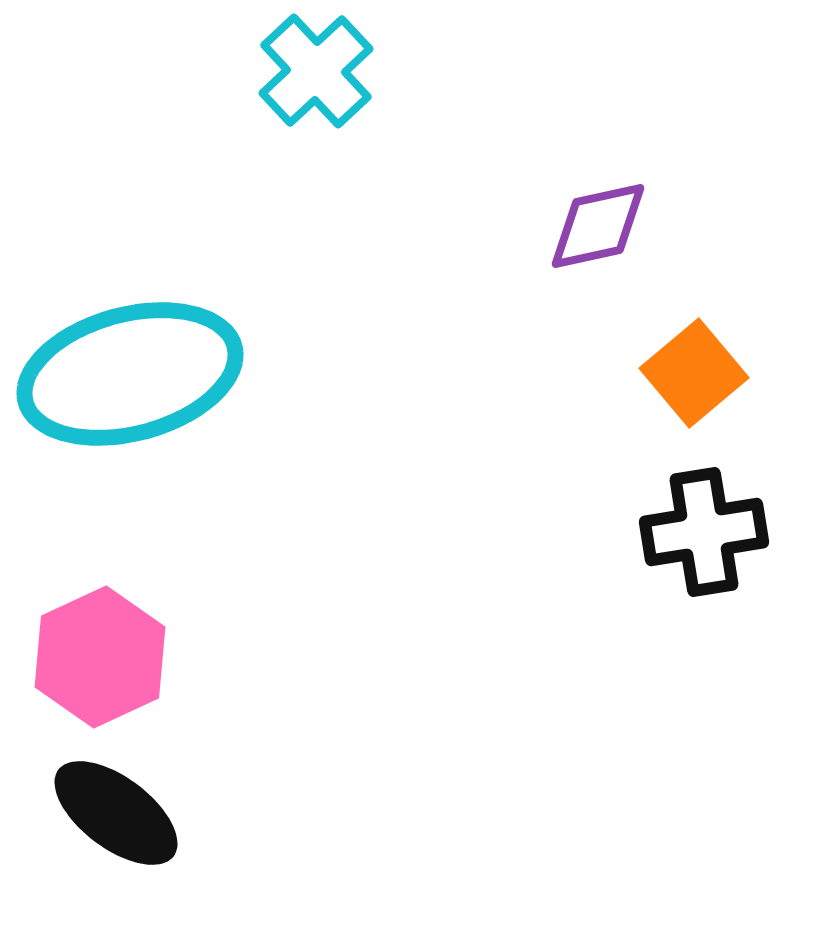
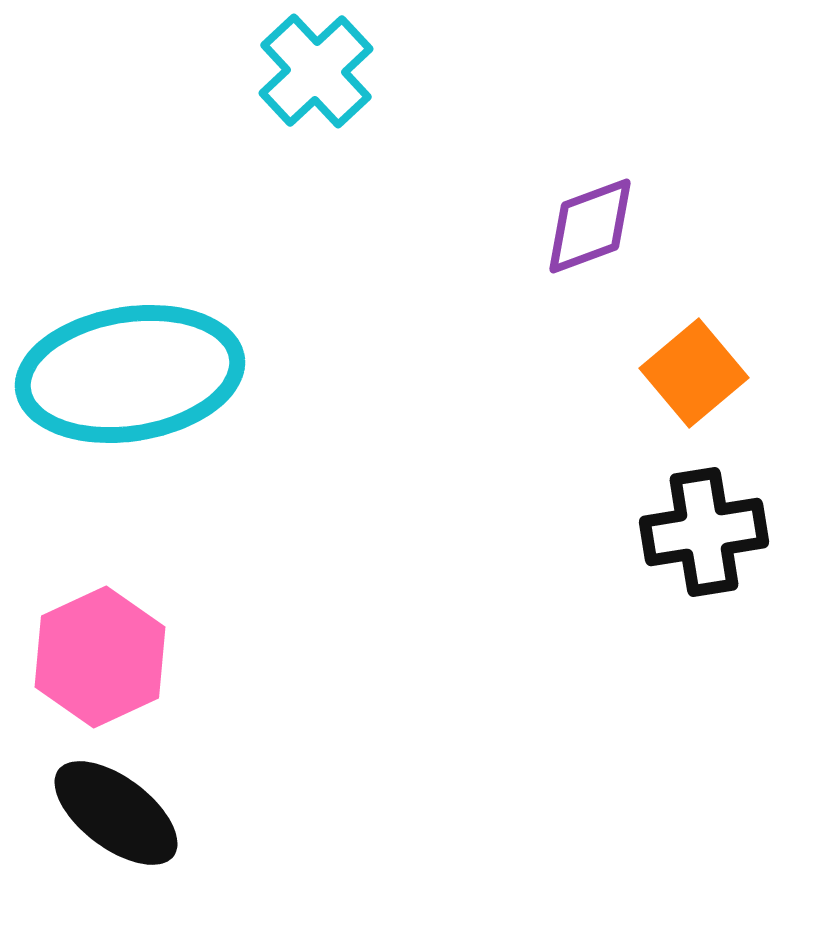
purple diamond: moved 8 px left; rotated 8 degrees counterclockwise
cyan ellipse: rotated 6 degrees clockwise
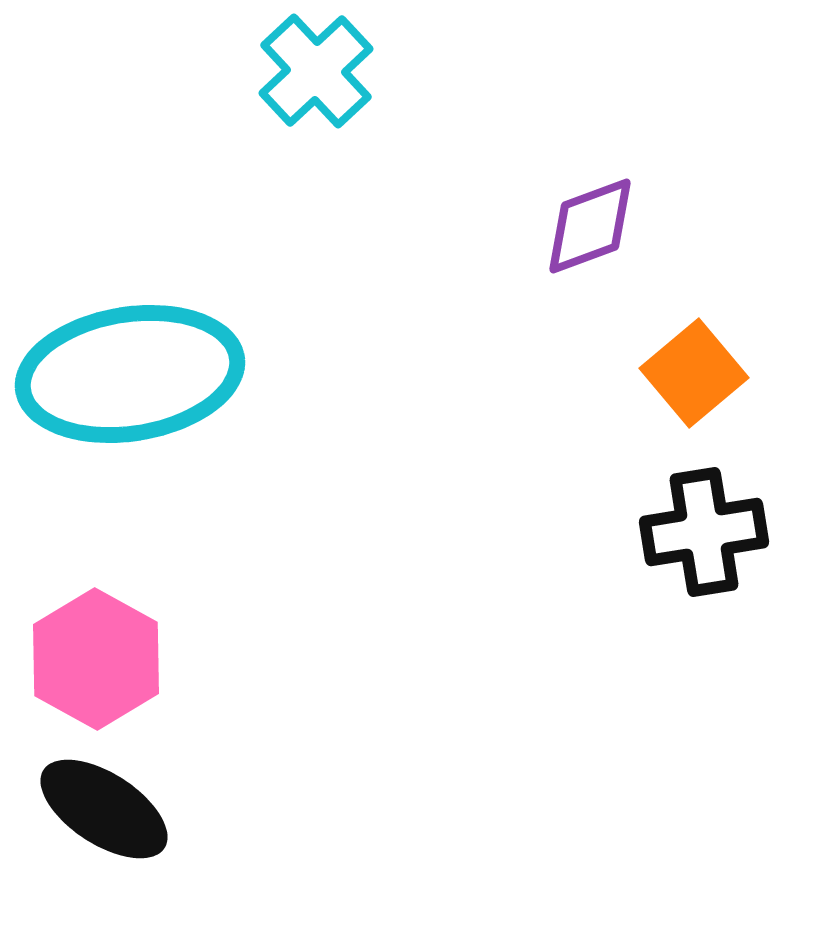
pink hexagon: moved 4 px left, 2 px down; rotated 6 degrees counterclockwise
black ellipse: moved 12 px left, 4 px up; rotated 4 degrees counterclockwise
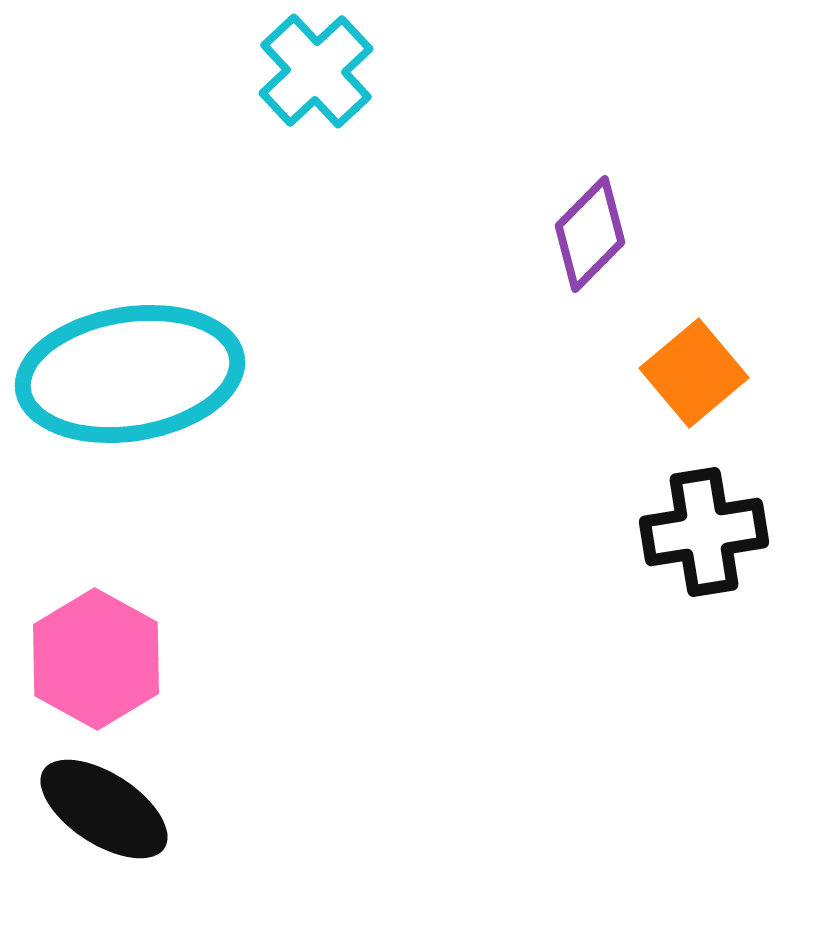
purple diamond: moved 8 px down; rotated 25 degrees counterclockwise
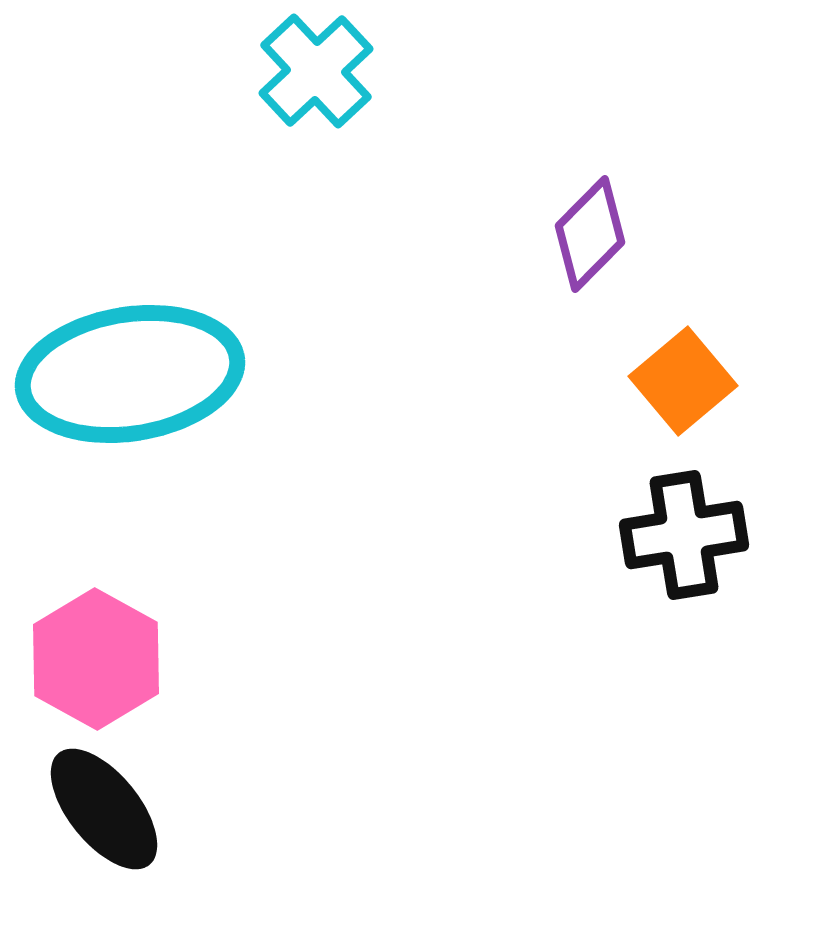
orange square: moved 11 px left, 8 px down
black cross: moved 20 px left, 3 px down
black ellipse: rotated 18 degrees clockwise
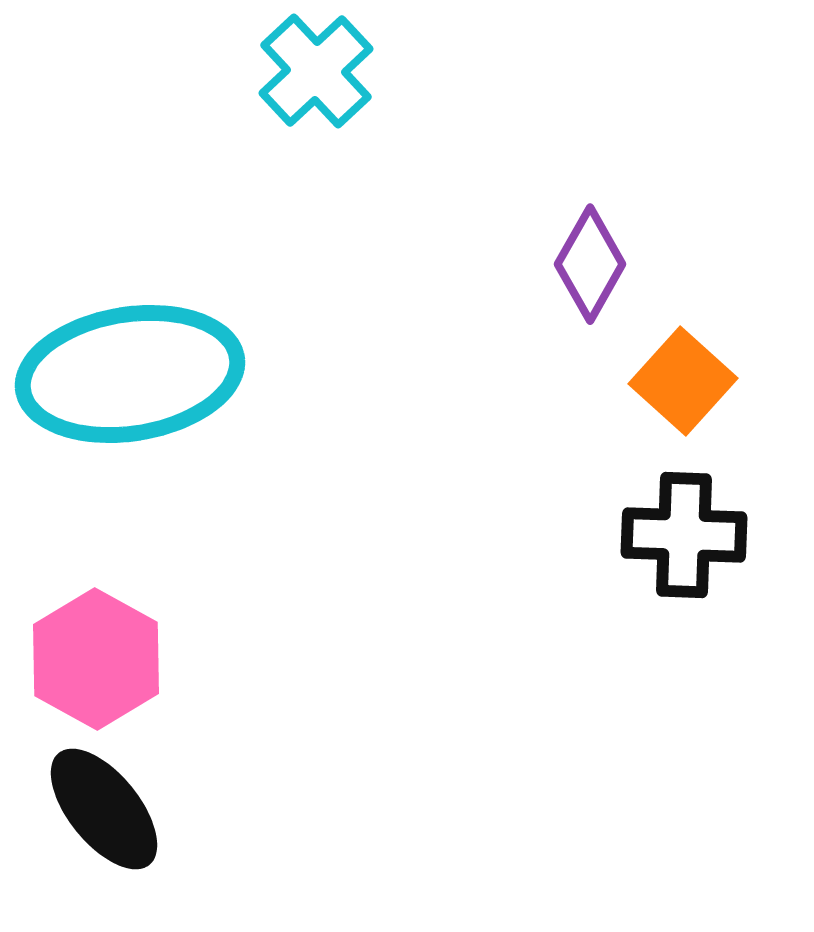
purple diamond: moved 30 px down; rotated 15 degrees counterclockwise
orange square: rotated 8 degrees counterclockwise
black cross: rotated 11 degrees clockwise
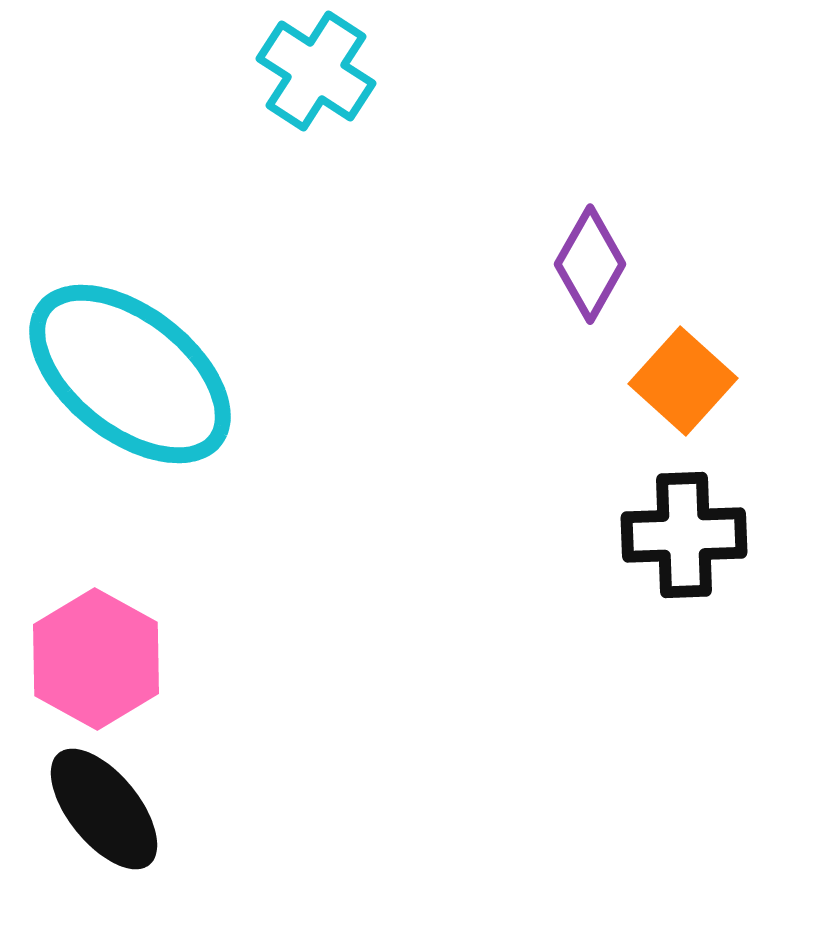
cyan cross: rotated 14 degrees counterclockwise
cyan ellipse: rotated 47 degrees clockwise
black cross: rotated 4 degrees counterclockwise
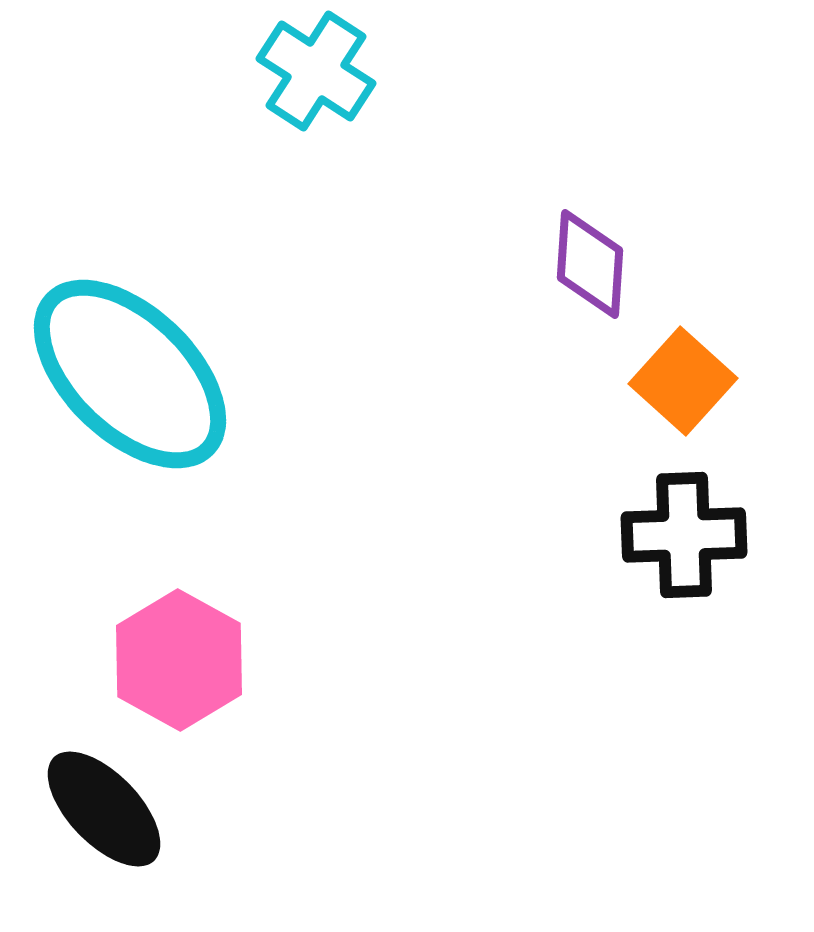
purple diamond: rotated 26 degrees counterclockwise
cyan ellipse: rotated 6 degrees clockwise
pink hexagon: moved 83 px right, 1 px down
black ellipse: rotated 5 degrees counterclockwise
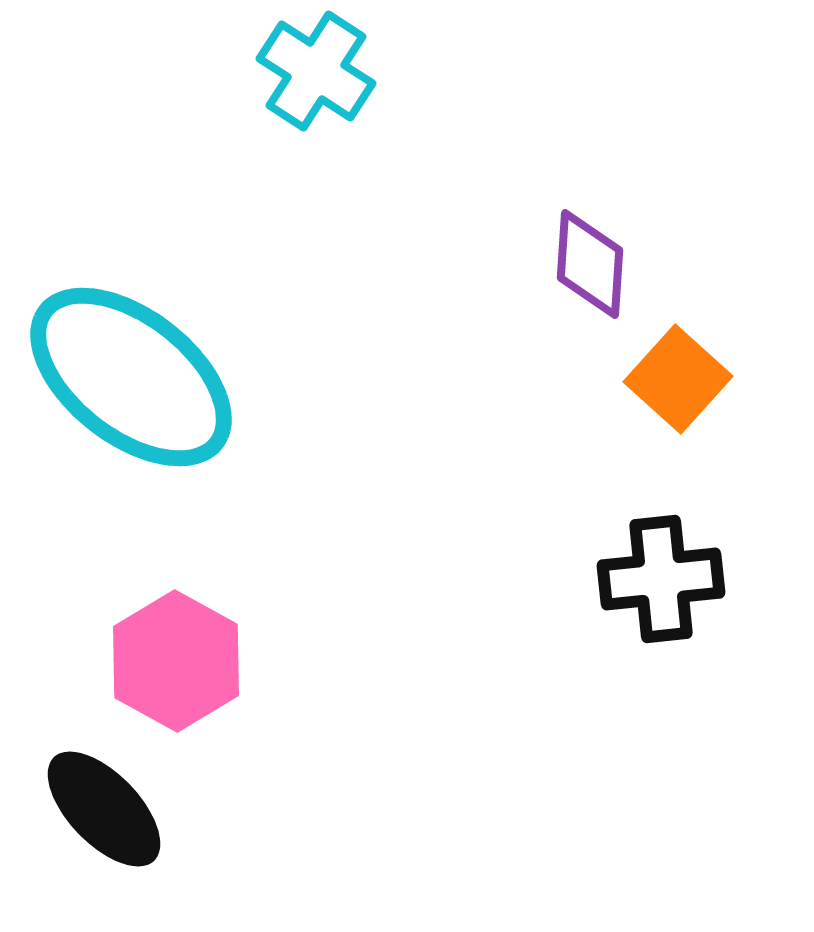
cyan ellipse: moved 1 px right, 3 px down; rotated 6 degrees counterclockwise
orange square: moved 5 px left, 2 px up
black cross: moved 23 px left, 44 px down; rotated 4 degrees counterclockwise
pink hexagon: moved 3 px left, 1 px down
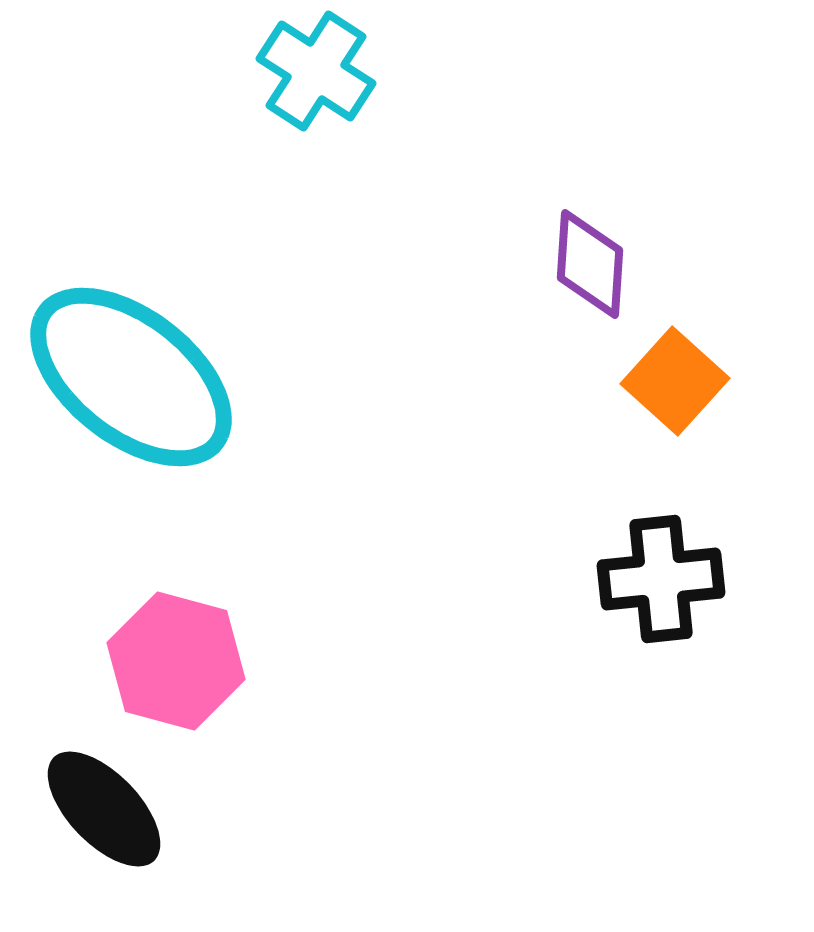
orange square: moved 3 px left, 2 px down
pink hexagon: rotated 14 degrees counterclockwise
